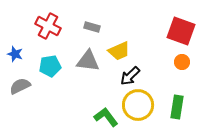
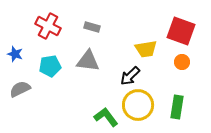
yellow trapezoid: moved 27 px right, 2 px up; rotated 15 degrees clockwise
gray semicircle: moved 3 px down
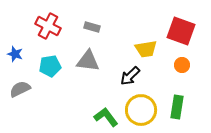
orange circle: moved 3 px down
yellow circle: moved 3 px right, 5 px down
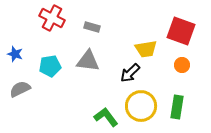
red cross: moved 4 px right, 8 px up
black arrow: moved 3 px up
yellow circle: moved 4 px up
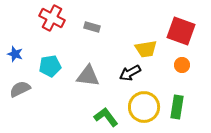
gray triangle: moved 15 px down
black arrow: rotated 15 degrees clockwise
yellow circle: moved 3 px right, 1 px down
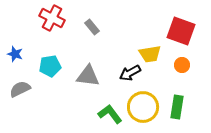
gray rectangle: rotated 35 degrees clockwise
yellow trapezoid: moved 4 px right, 5 px down
yellow circle: moved 1 px left
green L-shape: moved 4 px right, 3 px up
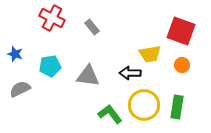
black arrow: rotated 30 degrees clockwise
yellow circle: moved 1 px right, 2 px up
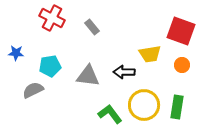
blue star: moved 1 px right, 1 px up; rotated 14 degrees counterclockwise
black arrow: moved 6 px left, 1 px up
gray semicircle: moved 13 px right, 1 px down
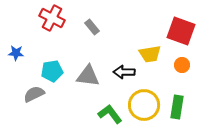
cyan pentagon: moved 2 px right, 5 px down
gray semicircle: moved 1 px right, 4 px down
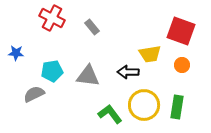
black arrow: moved 4 px right
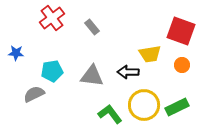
red cross: rotated 25 degrees clockwise
gray triangle: moved 4 px right
green rectangle: rotated 55 degrees clockwise
